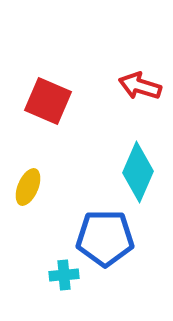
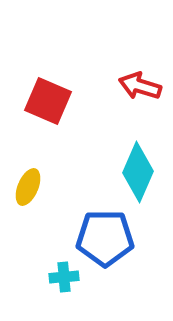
cyan cross: moved 2 px down
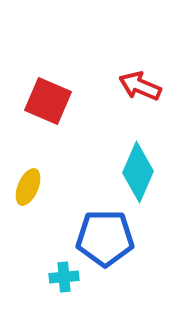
red arrow: rotated 6 degrees clockwise
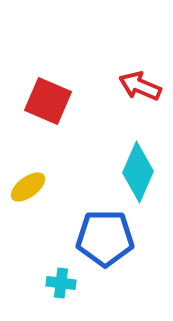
yellow ellipse: rotated 30 degrees clockwise
cyan cross: moved 3 px left, 6 px down; rotated 12 degrees clockwise
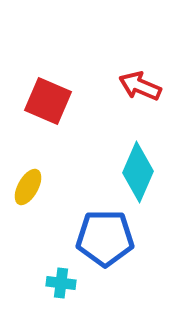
yellow ellipse: rotated 24 degrees counterclockwise
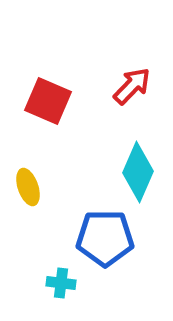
red arrow: moved 8 px left; rotated 111 degrees clockwise
yellow ellipse: rotated 48 degrees counterclockwise
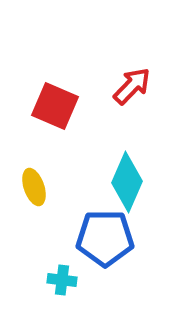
red square: moved 7 px right, 5 px down
cyan diamond: moved 11 px left, 10 px down
yellow ellipse: moved 6 px right
cyan cross: moved 1 px right, 3 px up
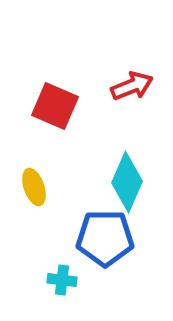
red arrow: rotated 24 degrees clockwise
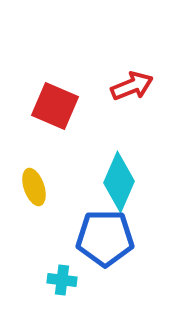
cyan diamond: moved 8 px left
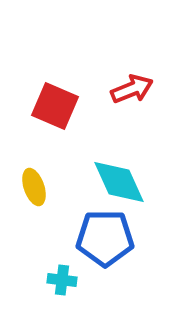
red arrow: moved 3 px down
cyan diamond: rotated 48 degrees counterclockwise
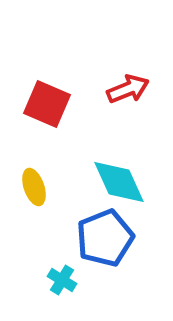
red arrow: moved 4 px left
red square: moved 8 px left, 2 px up
blue pentagon: rotated 22 degrees counterclockwise
cyan cross: rotated 24 degrees clockwise
